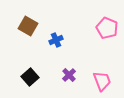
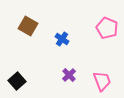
blue cross: moved 6 px right, 1 px up; rotated 32 degrees counterclockwise
black square: moved 13 px left, 4 px down
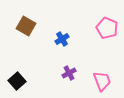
brown square: moved 2 px left
blue cross: rotated 24 degrees clockwise
purple cross: moved 2 px up; rotated 16 degrees clockwise
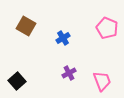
blue cross: moved 1 px right, 1 px up
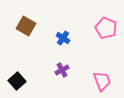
pink pentagon: moved 1 px left
blue cross: rotated 24 degrees counterclockwise
purple cross: moved 7 px left, 3 px up
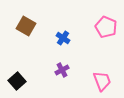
pink pentagon: moved 1 px up
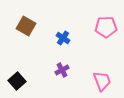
pink pentagon: rotated 25 degrees counterclockwise
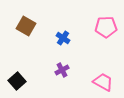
pink trapezoid: moved 1 px right, 1 px down; rotated 40 degrees counterclockwise
